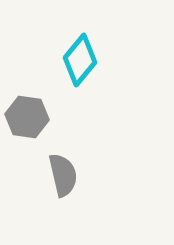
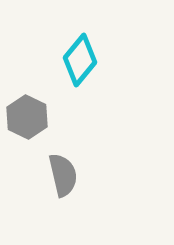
gray hexagon: rotated 18 degrees clockwise
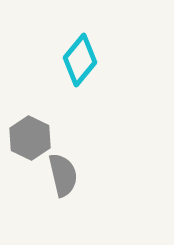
gray hexagon: moved 3 px right, 21 px down
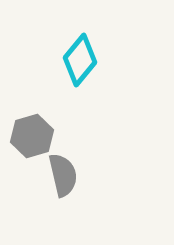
gray hexagon: moved 2 px right, 2 px up; rotated 18 degrees clockwise
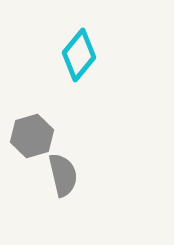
cyan diamond: moved 1 px left, 5 px up
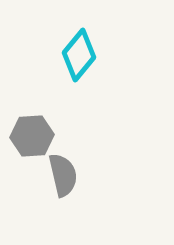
gray hexagon: rotated 12 degrees clockwise
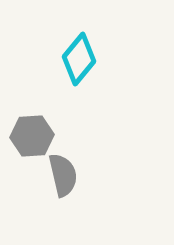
cyan diamond: moved 4 px down
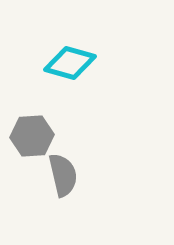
cyan diamond: moved 9 px left, 4 px down; rotated 66 degrees clockwise
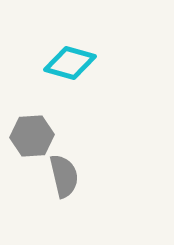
gray semicircle: moved 1 px right, 1 px down
